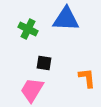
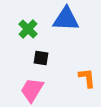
green cross: rotated 18 degrees clockwise
black square: moved 3 px left, 5 px up
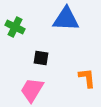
green cross: moved 13 px left, 2 px up; rotated 18 degrees counterclockwise
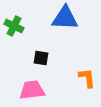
blue triangle: moved 1 px left, 1 px up
green cross: moved 1 px left, 1 px up
pink trapezoid: rotated 52 degrees clockwise
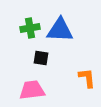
blue triangle: moved 5 px left, 12 px down
green cross: moved 16 px right, 2 px down; rotated 36 degrees counterclockwise
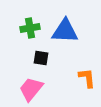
blue triangle: moved 5 px right, 1 px down
pink trapezoid: moved 1 px left, 1 px up; rotated 44 degrees counterclockwise
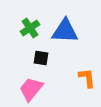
green cross: rotated 24 degrees counterclockwise
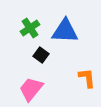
black square: moved 3 px up; rotated 28 degrees clockwise
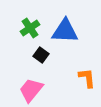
pink trapezoid: moved 1 px down
